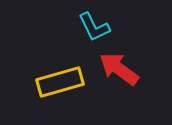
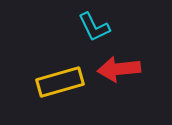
red arrow: rotated 42 degrees counterclockwise
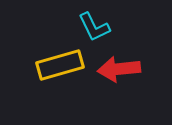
yellow rectangle: moved 17 px up
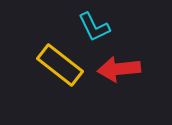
yellow rectangle: rotated 54 degrees clockwise
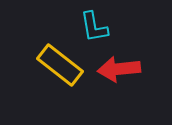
cyan L-shape: rotated 16 degrees clockwise
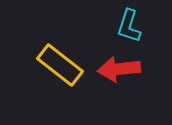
cyan L-shape: moved 35 px right, 1 px up; rotated 28 degrees clockwise
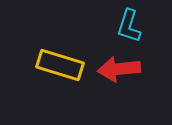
yellow rectangle: rotated 21 degrees counterclockwise
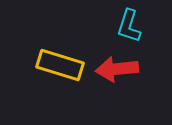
red arrow: moved 2 px left
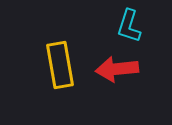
yellow rectangle: rotated 63 degrees clockwise
